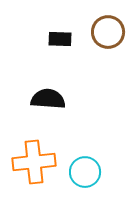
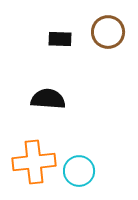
cyan circle: moved 6 px left, 1 px up
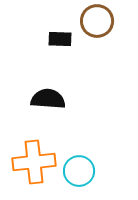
brown circle: moved 11 px left, 11 px up
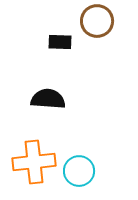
black rectangle: moved 3 px down
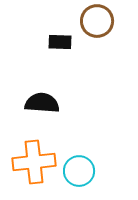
black semicircle: moved 6 px left, 4 px down
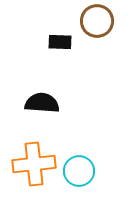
orange cross: moved 2 px down
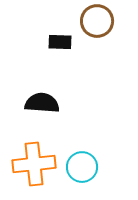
cyan circle: moved 3 px right, 4 px up
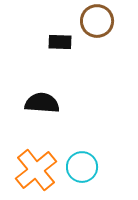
orange cross: moved 2 px right, 6 px down; rotated 33 degrees counterclockwise
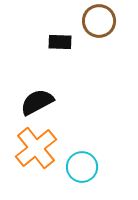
brown circle: moved 2 px right
black semicircle: moved 5 px left, 1 px up; rotated 32 degrees counterclockwise
orange cross: moved 22 px up
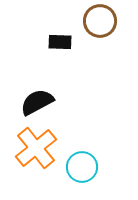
brown circle: moved 1 px right
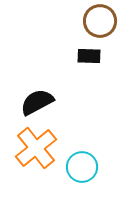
black rectangle: moved 29 px right, 14 px down
